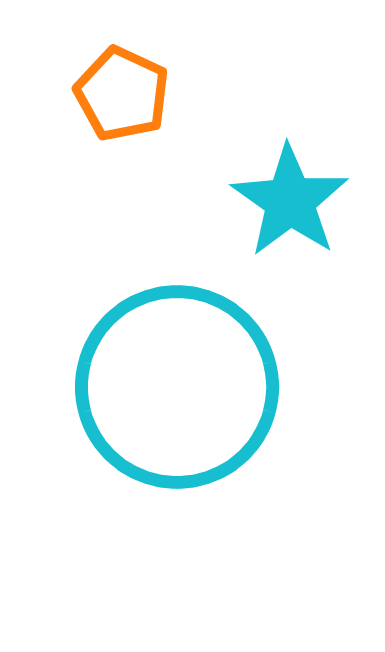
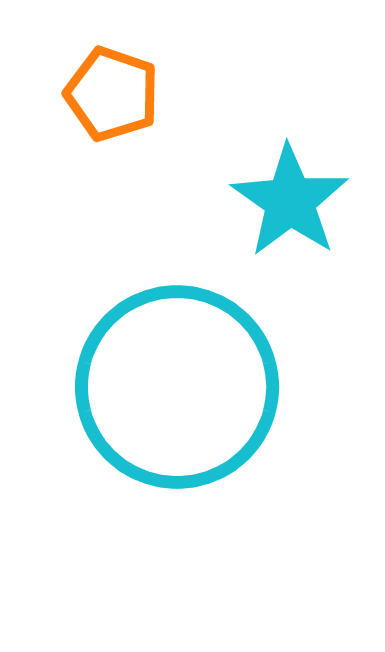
orange pentagon: moved 10 px left; rotated 6 degrees counterclockwise
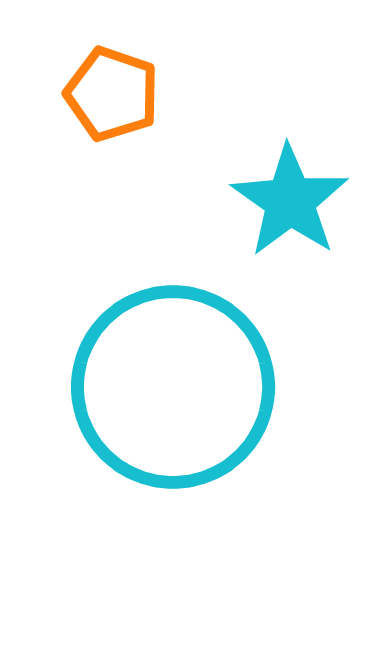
cyan circle: moved 4 px left
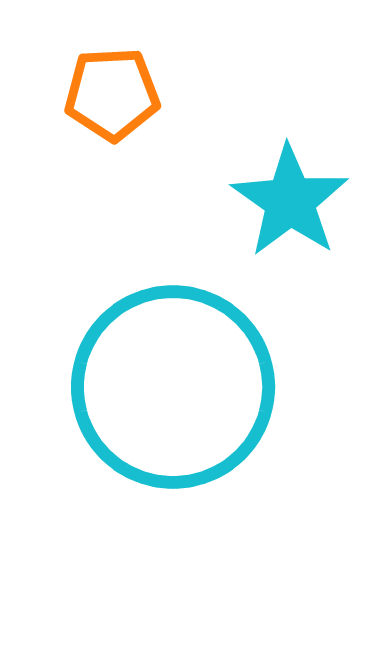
orange pentagon: rotated 22 degrees counterclockwise
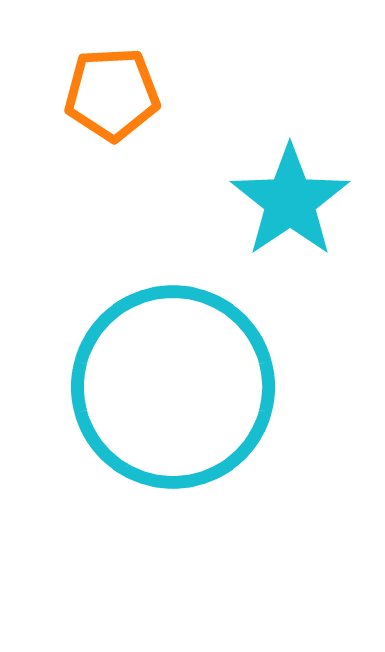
cyan star: rotated 3 degrees clockwise
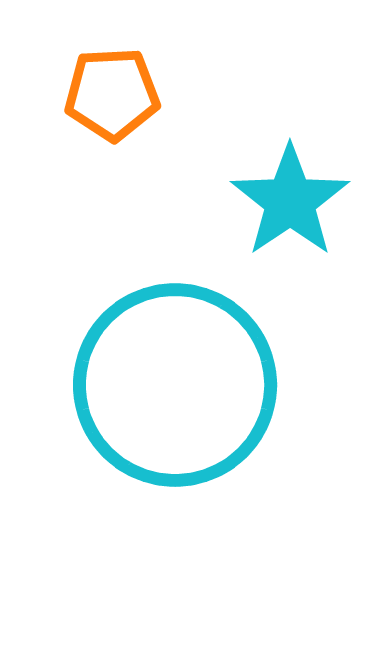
cyan circle: moved 2 px right, 2 px up
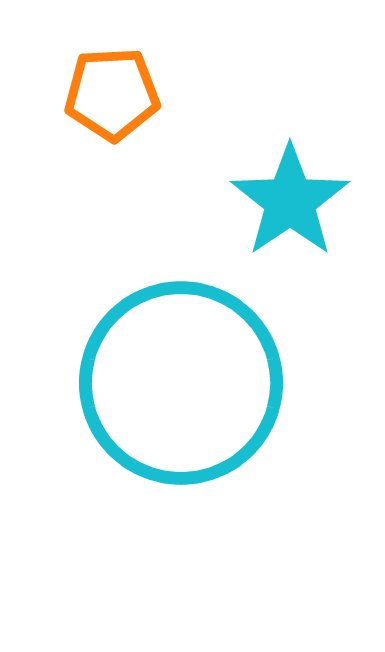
cyan circle: moved 6 px right, 2 px up
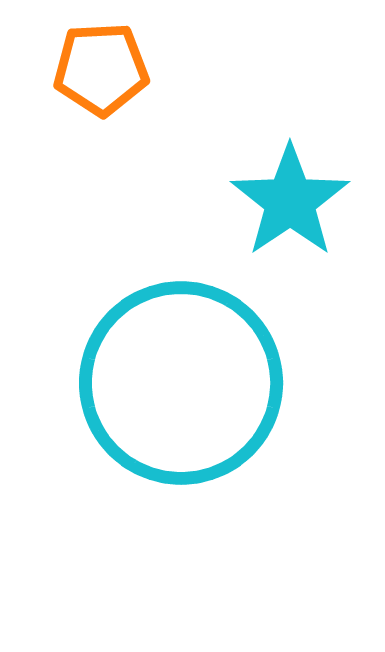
orange pentagon: moved 11 px left, 25 px up
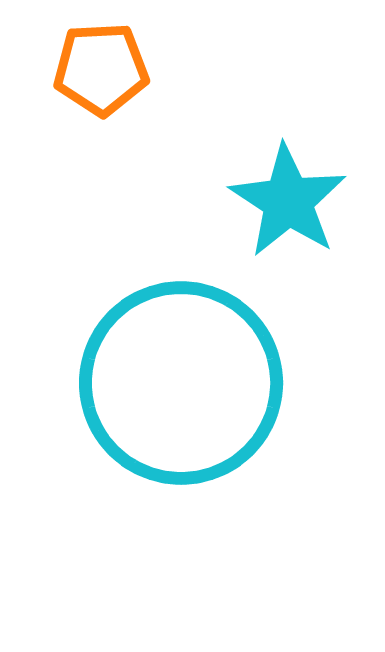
cyan star: moved 2 px left; rotated 5 degrees counterclockwise
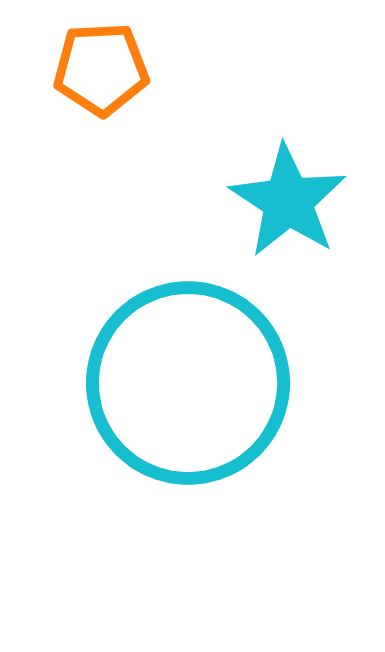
cyan circle: moved 7 px right
